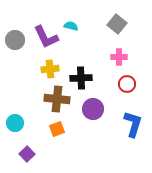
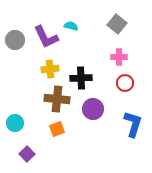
red circle: moved 2 px left, 1 px up
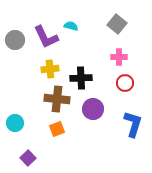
purple square: moved 1 px right, 4 px down
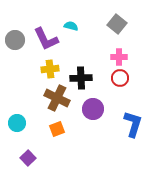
purple L-shape: moved 2 px down
red circle: moved 5 px left, 5 px up
brown cross: moved 1 px up; rotated 20 degrees clockwise
cyan circle: moved 2 px right
